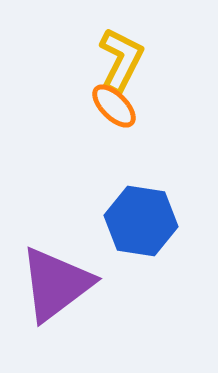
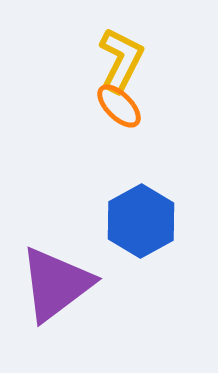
orange ellipse: moved 5 px right
blue hexagon: rotated 22 degrees clockwise
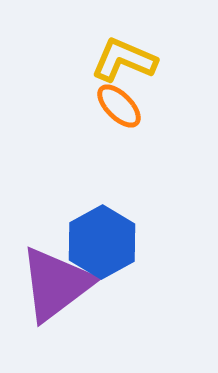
yellow L-shape: moved 3 px right; rotated 94 degrees counterclockwise
blue hexagon: moved 39 px left, 21 px down
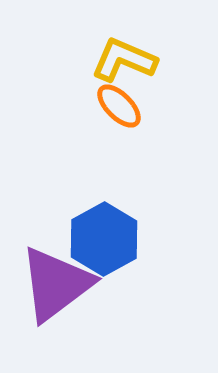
blue hexagon: moved 2 px right, 3 px up
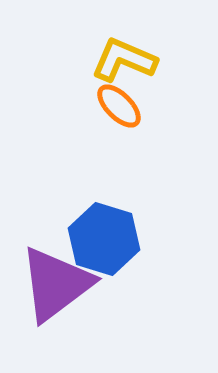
blue hexagon: rotated 14 degrees counterclockwise
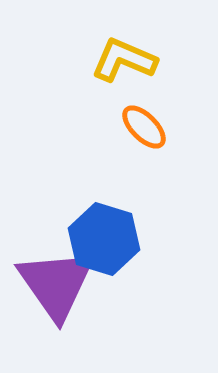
orange ellipse: moved 25 px right, 21 px down
purple triangle: rotated 28 degrees counterclockwise
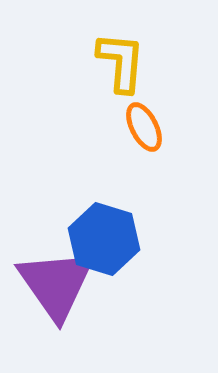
yellow L-shape: moved 3 px left, 2 px down; rotated 72 degrees clockwise
orange ellipse: rotated 18 degrees clockwise
